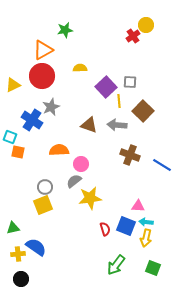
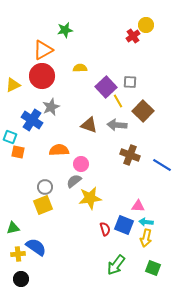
yellow line: moved 1 px left; rotated 24 degrees counterclockwise
blue square: moved 2 px left, 1 px up
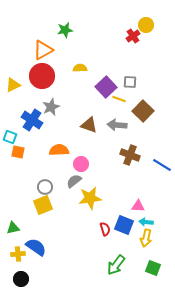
yellow line: moved 1 px right, 2 px up; rotated 40 degrees counterclockwise
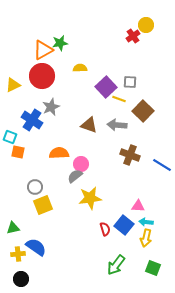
green star: moved 5 px left, 13 px down
orange semicircle: moved 3 px down
gray semicircle: moved 1 px right, 5 px up
gray circle: moved 10 px left
blue square: rotated 18 degrees clockwise
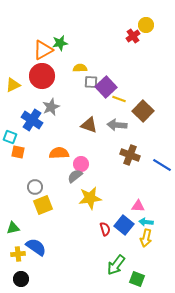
gray square: moved 39 px left
green square: moved 16 px left, 11 px down
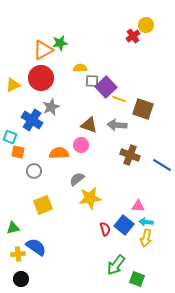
red circle: moved 1 px left, 2 px down
gray square: moved 1 px right, 1 px up
brown square: moved 2 px up; rotated 25 degrees counterclockwise
pink circle: moved 19 px up
gray semicircle: moved 2 px right, 3 px down
gray circle: moved 1 px left, 16 px up
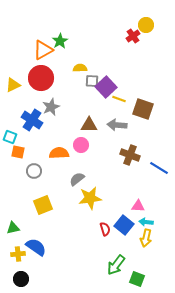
green star: moved 2 px up; rotated 21 degrees counterclockwise
brown triangle: rotated 18 degrees counterclockwise
blue line: moved 3 px left, 3 px down
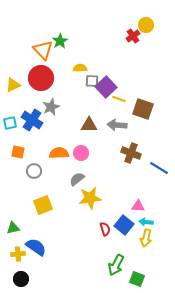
orange triangle: rotated 45 degrees counterclockwise
cyan square: moved 14 px up; rotated 32 degrees counterclockwise
pink circle: moved 8 px down
brown cross: moved 1 px right, 2 px up
green arrow: rotated 10 degrees counterclockwise
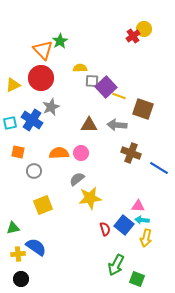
yellow circle: moved 2 px left, 4 px down
yellow line: moved 3 px up
cyan arrow: moved 4 px left, 2 px up
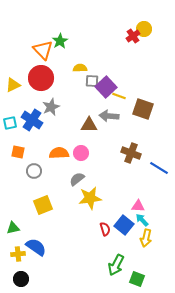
gray arrow: moved 8 px left, 9 px up
cyan arrow: rotated 40 degrees clockwise
